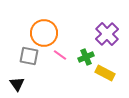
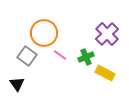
gray square: moved 2 px left; rotated 24 degrees clockwise
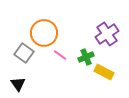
purple cross: rotated 10 degrees clockwise
gray square: moved 3 px left, 3 px up
yellow rectangle: moved 1 px left, 1 px up
black triangle: moved 1 px right
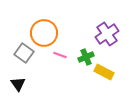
pink line: rotated 16 degrees counterclockwise
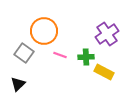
orange circle: moved 2 px up
green cross: rotated 21 degrees clockwise
black triangle: rotated 21 degrees clockwise
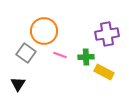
purple cross: rotated 25 degrees clockwise
gray square: moved 2 px right
black triangle: rotated 14 degrees counterclockwise
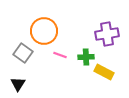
gray square: moved 3 px left
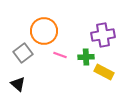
purple cross: moved 4 px left, 1 px down
gray square: rotated 18 degrees clockwise
black triangle: rotated 21 degrees counterclockwise
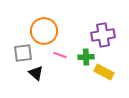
gray square: rotated 30 degrees clockwise
black triangle: moved 18 px right, 11 px up
